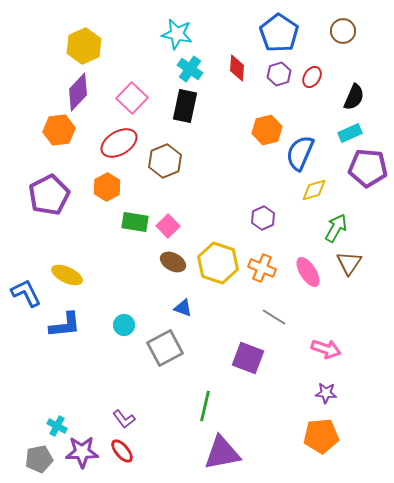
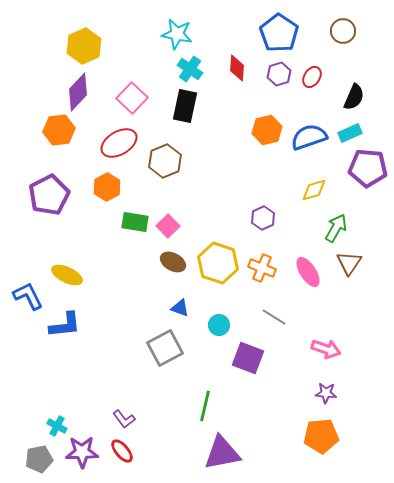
blue semicircle at (300, 153): moved 9 px right, 16 px up; rotated 48 degrees clockwise
blue L-shape at (26, 293): moved 2 px right, 3 px down
blue triangle at (183, 308): moved 3 px left
cyan circle at (124, 325): moved 95 px right
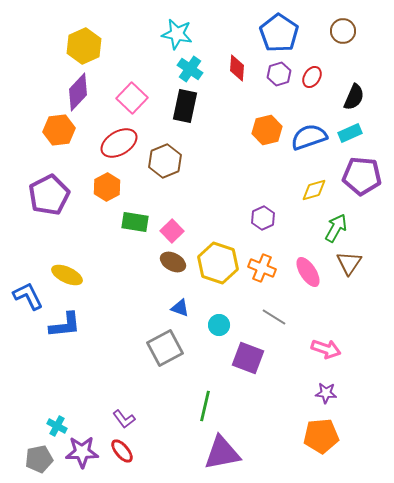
purple pentagon at (368, 168): moved 6 px left, 8 px down
pink square at (168, 226): moved 4 px right, 5 px down
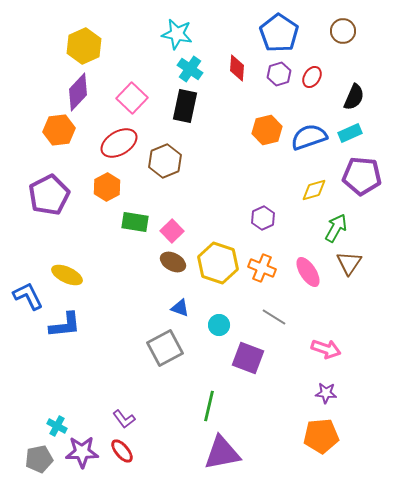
green line at (205, 406): moved 4 px right
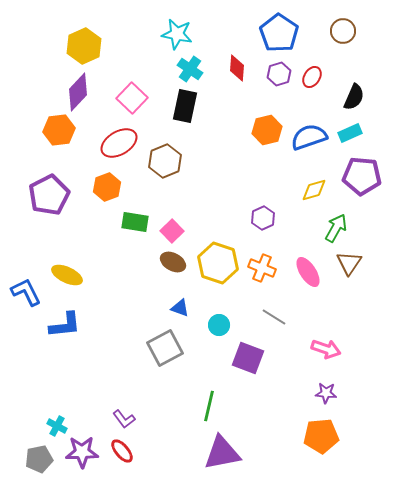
orange hexagon at (107, 187): rotated 8 degrees clockwise
blue L-shape at (28, 296): moved 2 px left, 4 px up
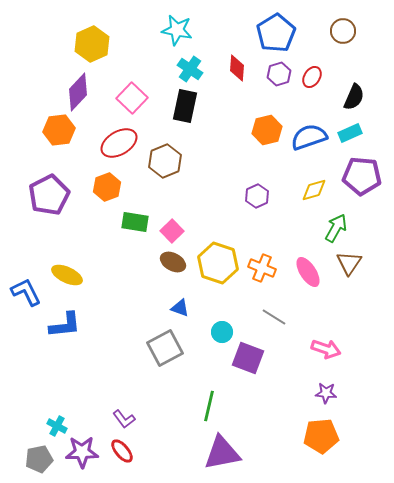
blue pentagon at (279, 33): moved 3 px left; rotated 6 degrees clockwise
cyan star at (177, 34): moved 4 px up
yellow hexagon at (84, 46): moved 8 px right, 2 px up
purple hexagon at (263, 218): moved 6 px left, 22 px up
cyan circle at (219, 325): moved 3 px right, 7 px down
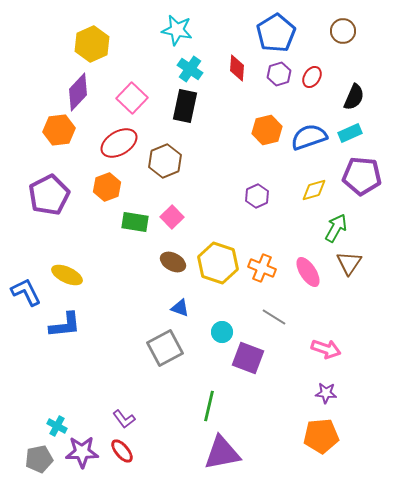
pink square at (172, 231): moved 14 px up
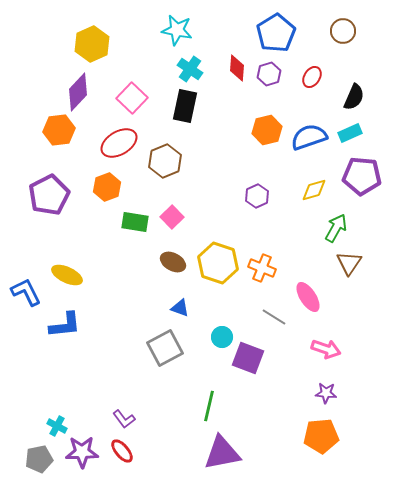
purple hexagon at (279, 74): moved 10 px left
pink ellipse at (308, 272): moved 25 px down
cyan circle at (222, 332): moved 5 px down
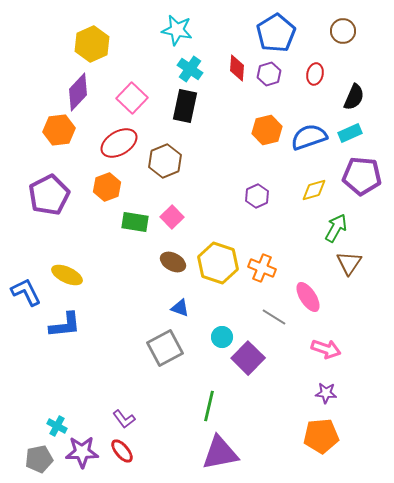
red ellipse at (312, 77): moved 3 px right, 3 px up; rotated 20 degrees counterclockwise
purple square at (248, 358): rotated 24 degrees clockwise
purple triangle at (222, 453): moved 2 px left
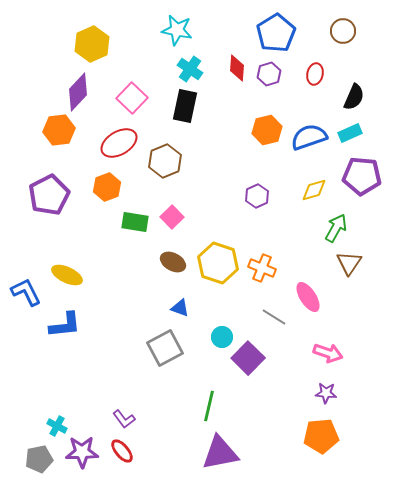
pink arrow at (326, 349): moved 2 px right, 4 px down
